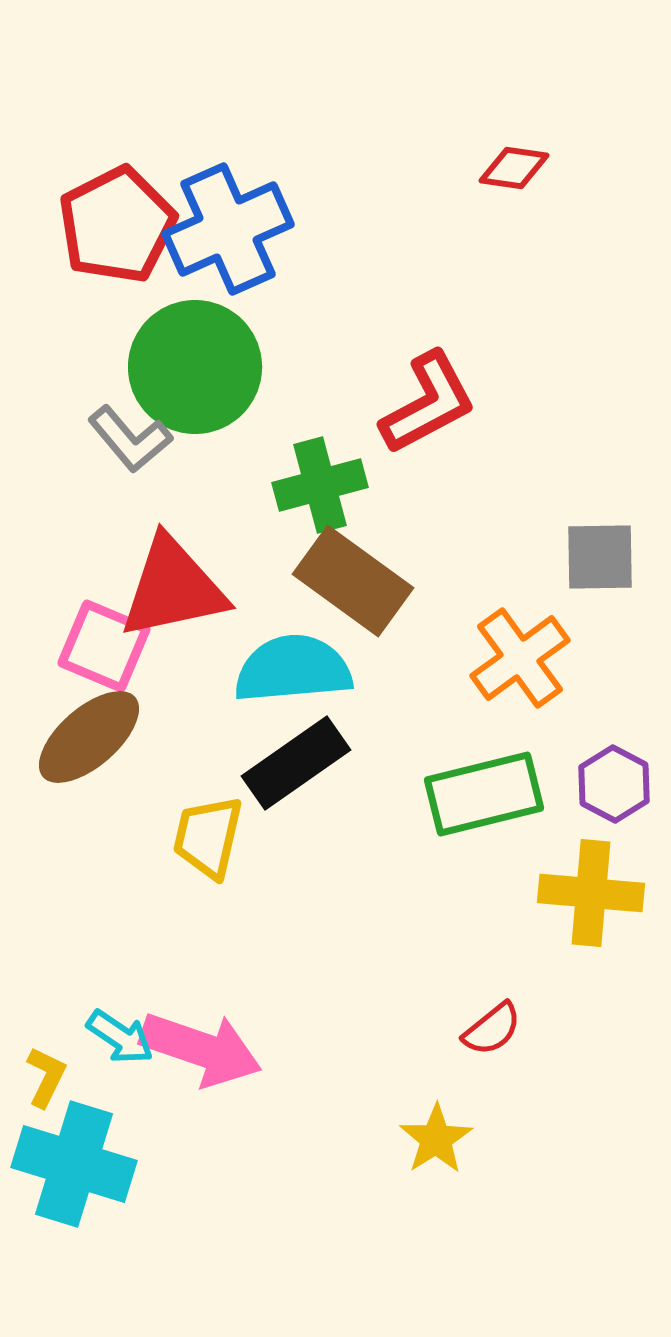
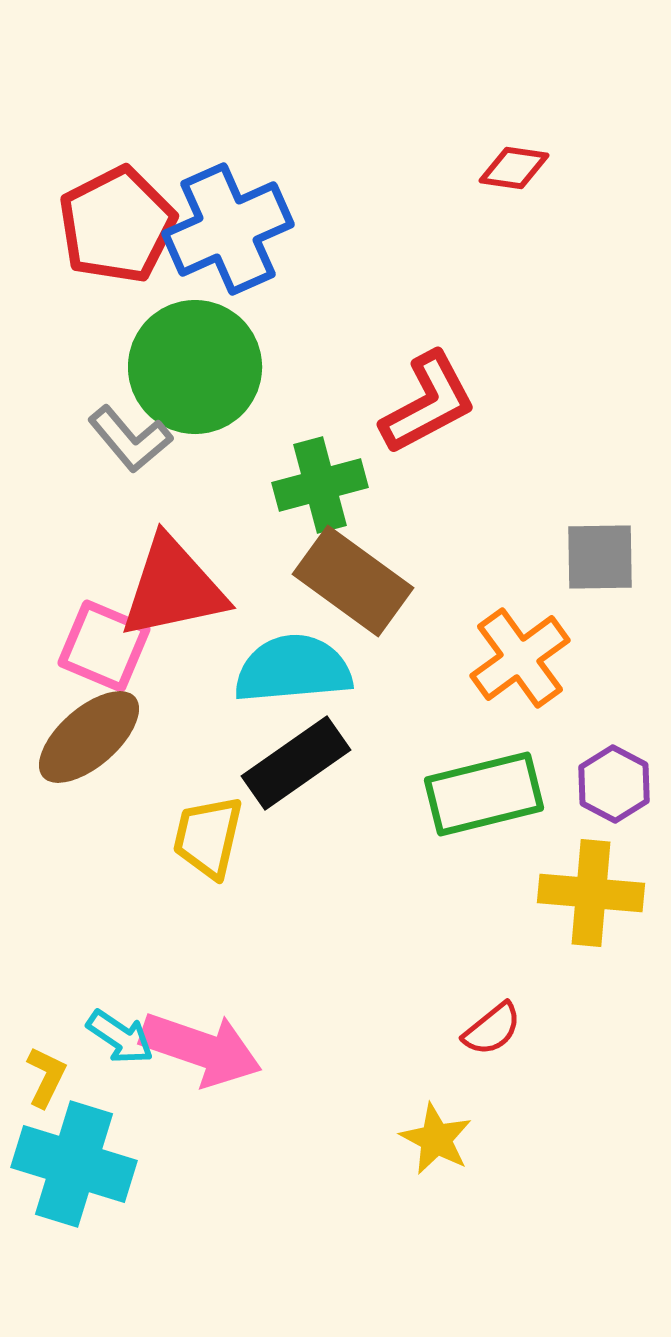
yellow star: rotated 12 degrees counterclockwise
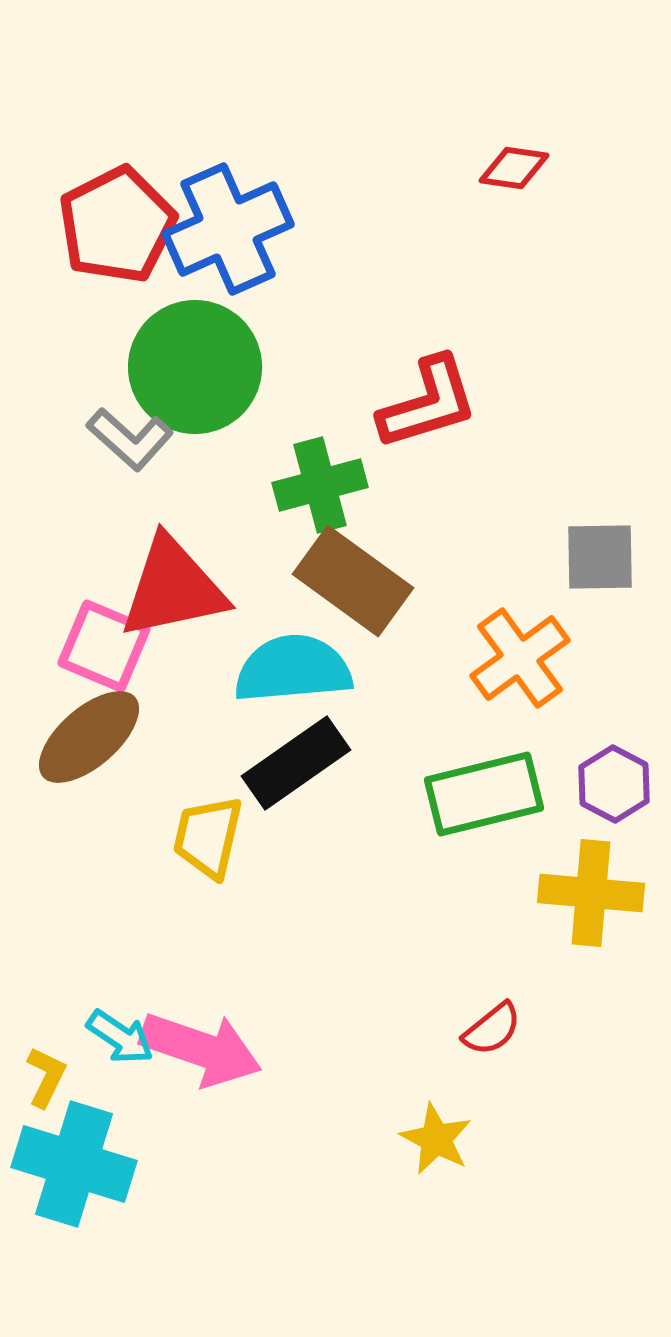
red L-shape: rotated 11 degrees clockwise
gray L-shape: rotated 8 degrees counterclockwise
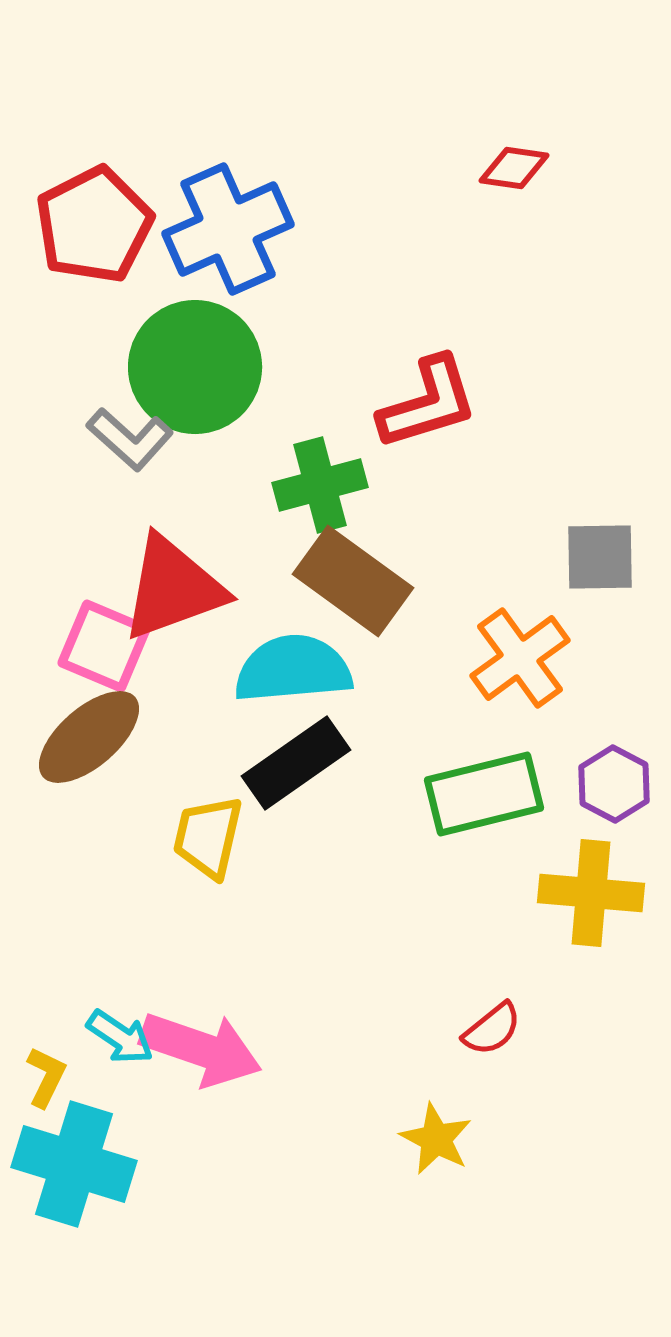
red pentagon: moved 23 px left
red triangle: rotated 8 degrees counterclockwise
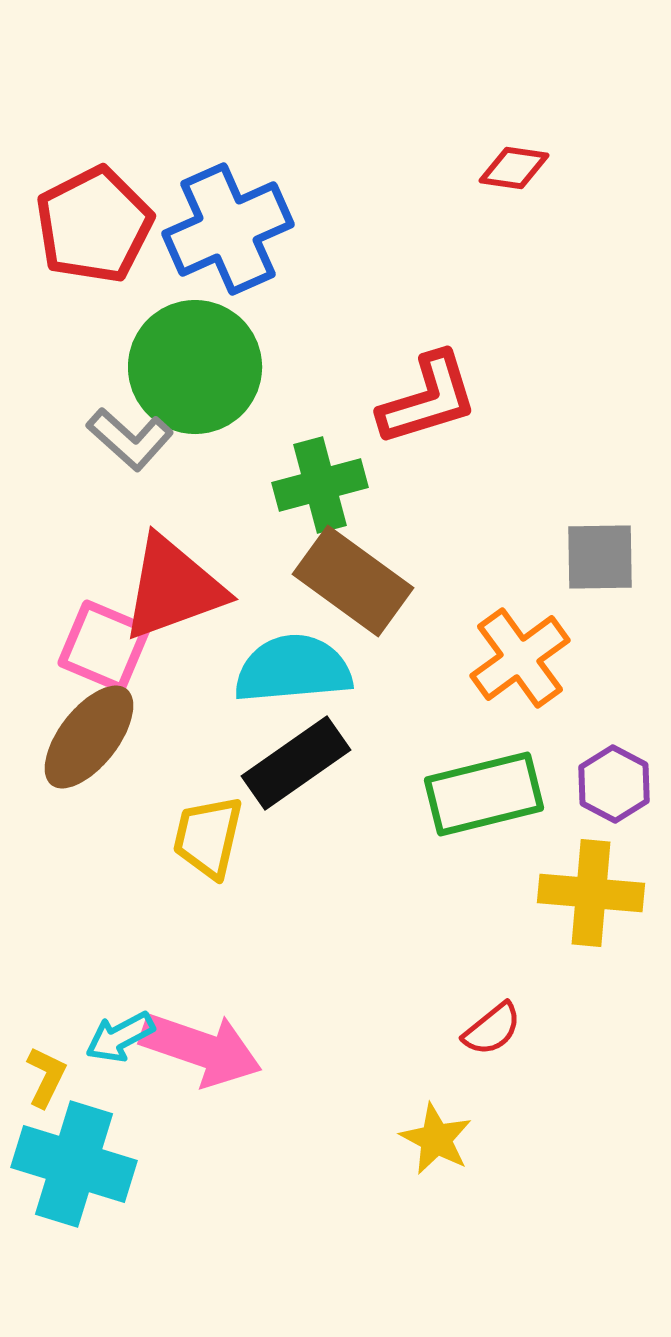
red L-shape: moved 4 px up
brown ellipse: rotated 11 degrees counterclockwise
cyan arrow: rotated 118 degrees clockwise
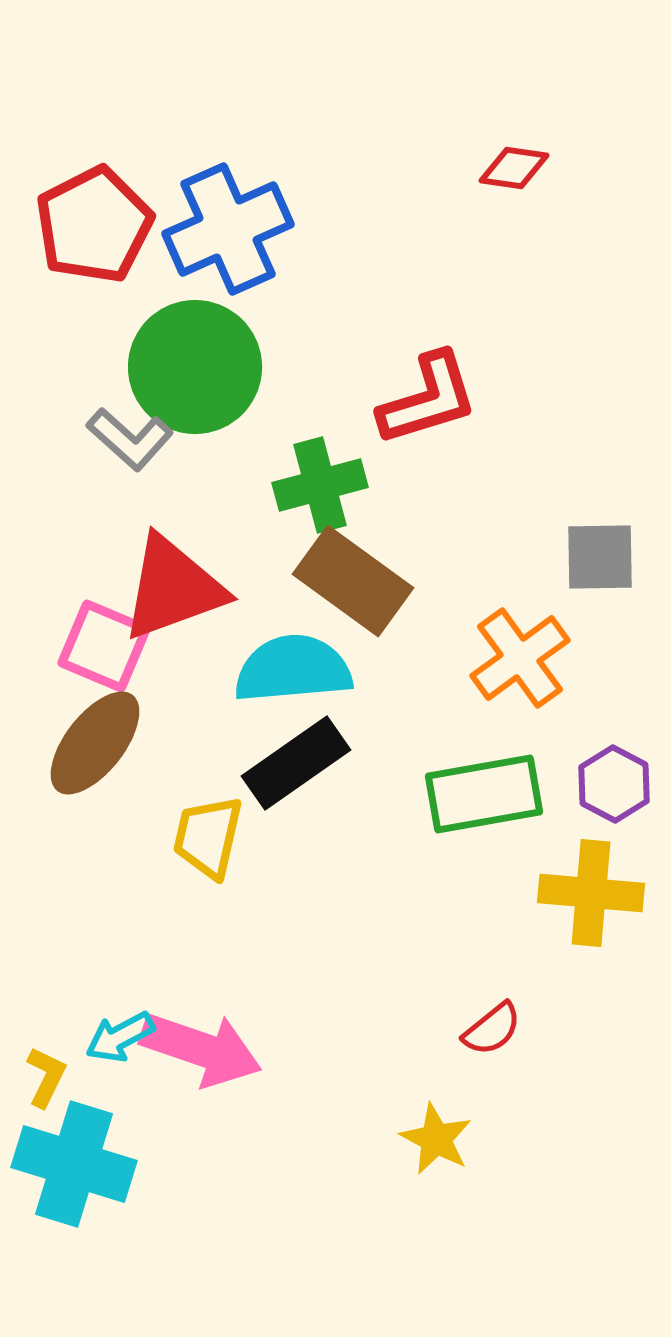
brown ellipse: moved 6 px right, 6 px down
green rectangle: rotated 4 degrees clockwise
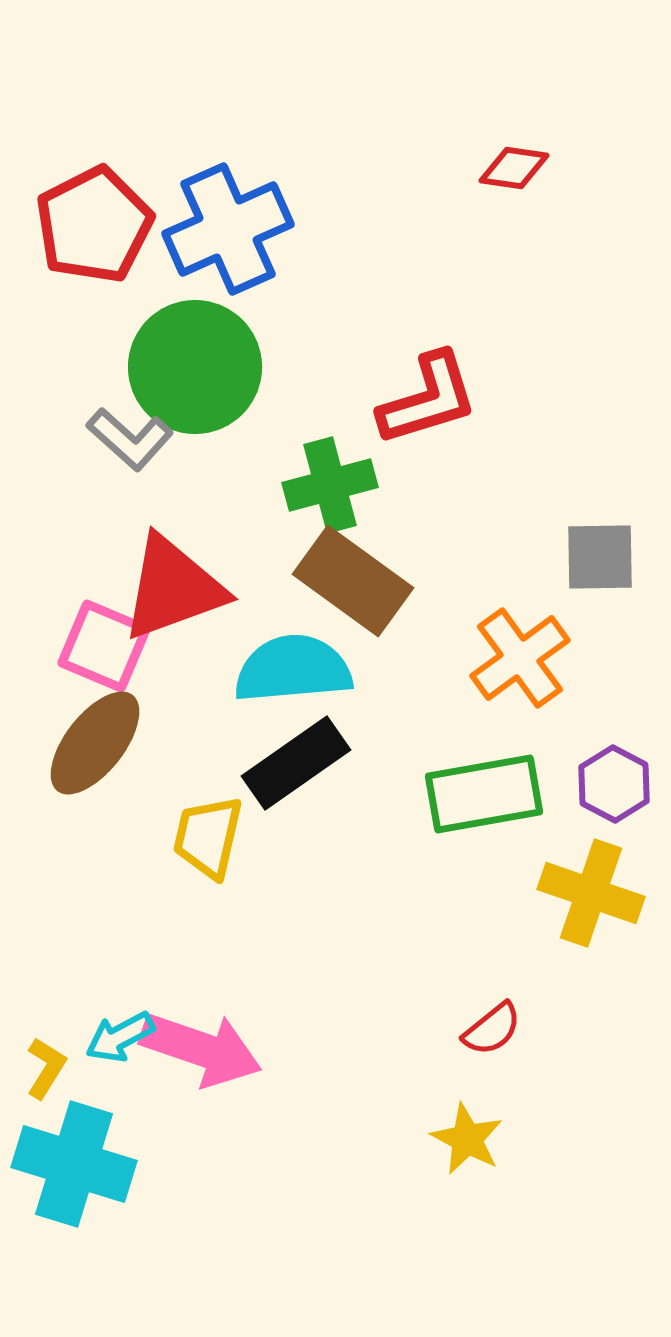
green cross: moved 10 px right
yellow cross: rotated 14 degrees clockwise
yellow L-shape: moved 9 px up; rotated 6 degrees clockwise
yellow star: moved 31 px right
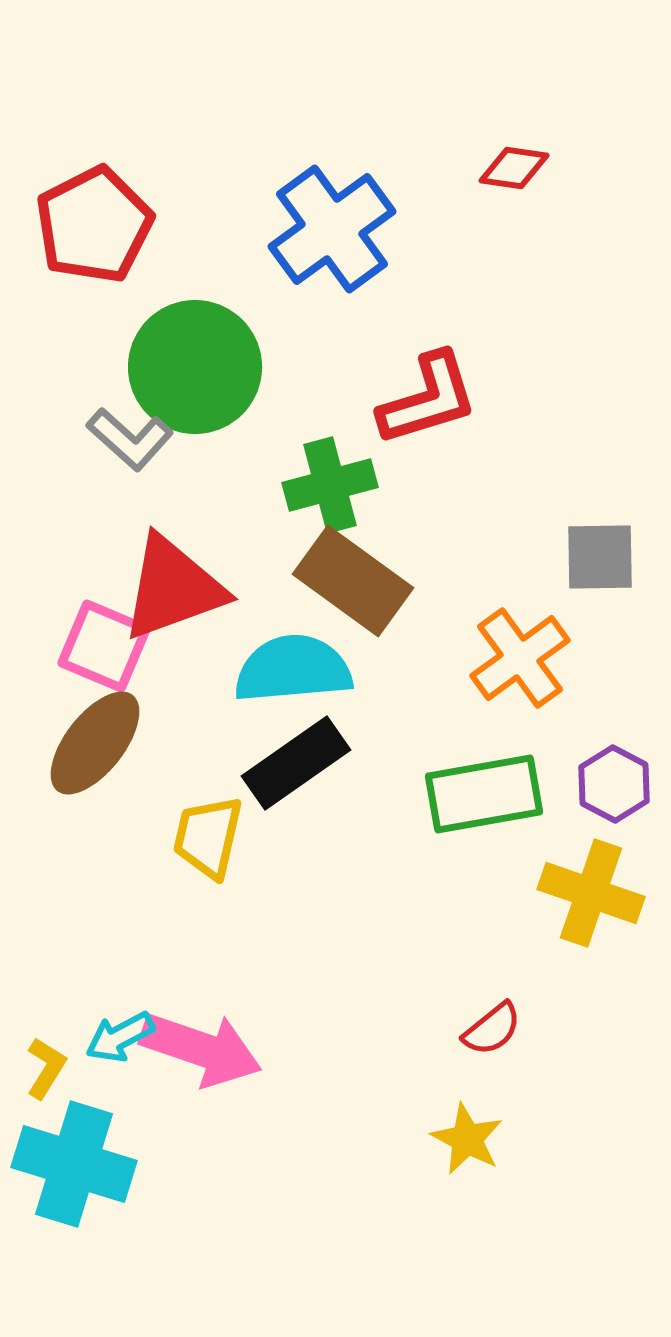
blue cross: moved 104 px right; rotated 12 degrees counterclockwise
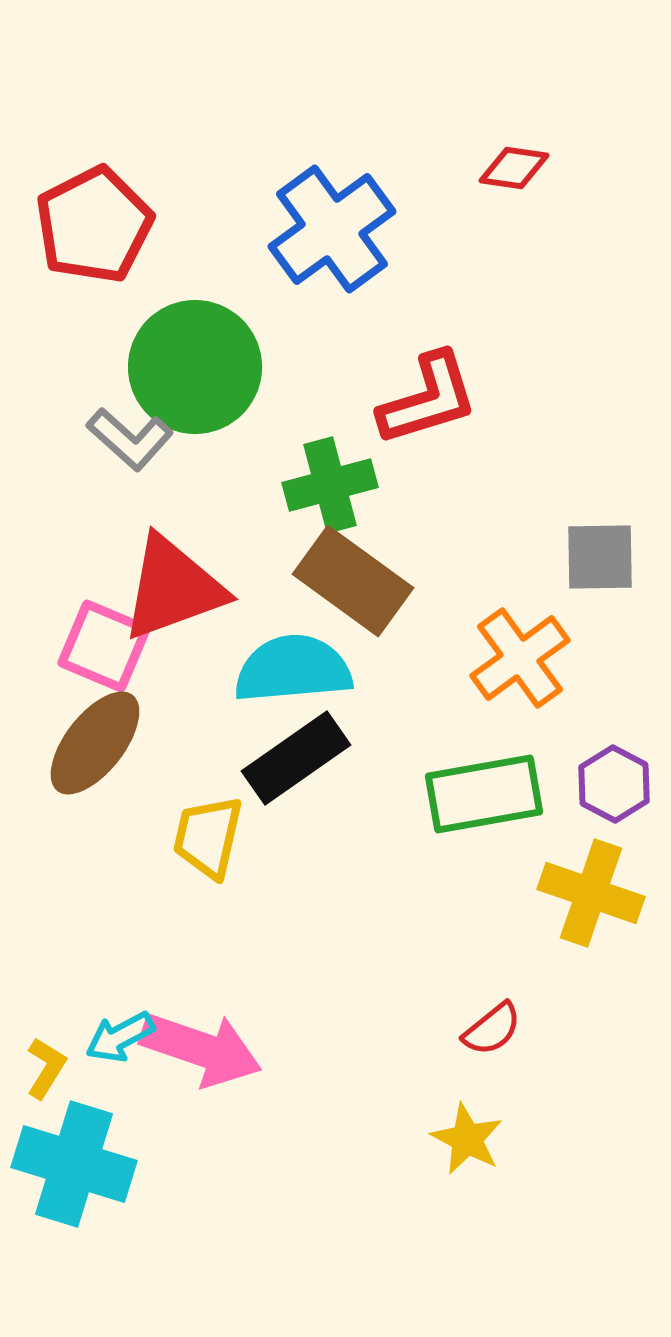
black rectangle: moved 5 px up
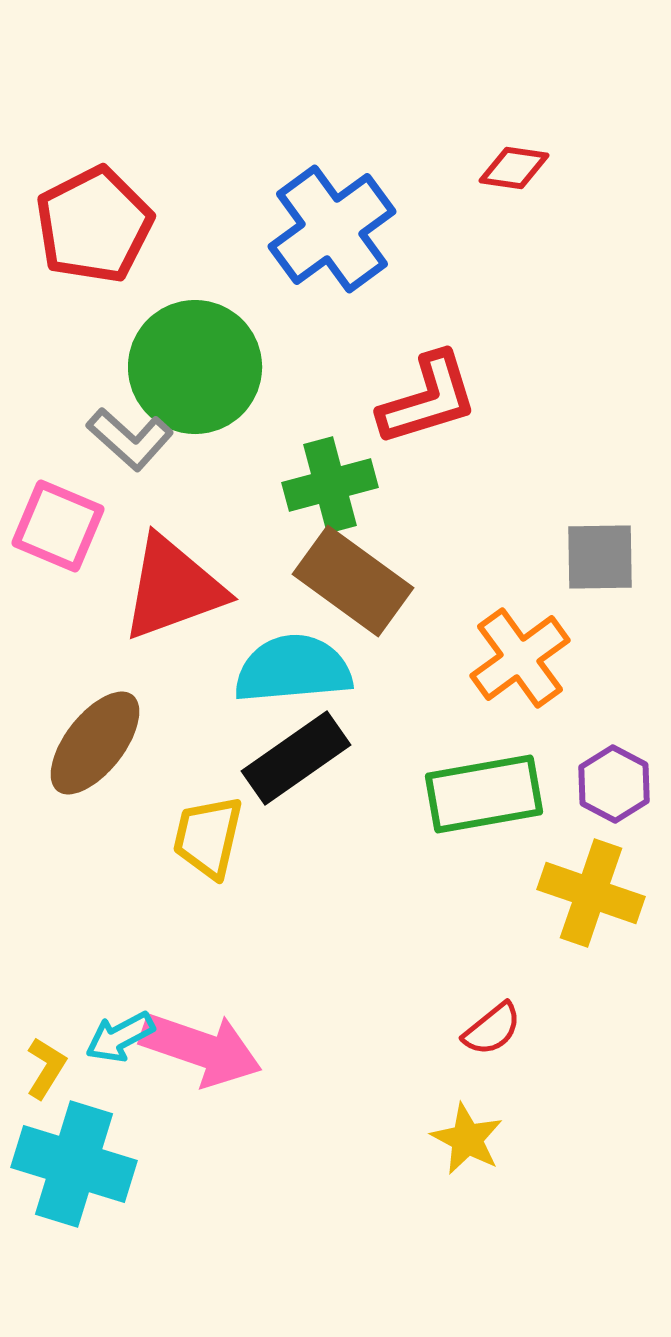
pink square: moved 46 px left, 120 px up
